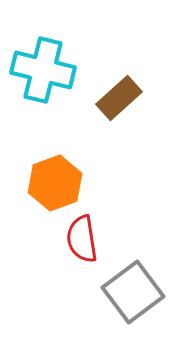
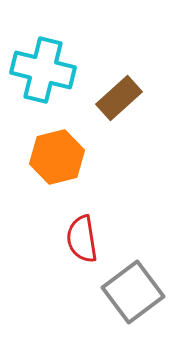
orange hexagon: moved 2 px right, 26 px up; rotated 6 degrees clockwise
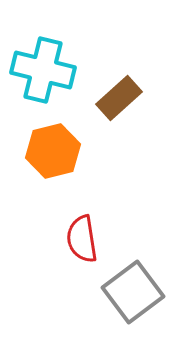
orange hexagon: moved 4 px left, 6 px up
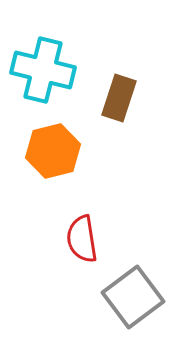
brown rectangle: rotated 30 degrees counterclockwise
gray square: moved 5 px down
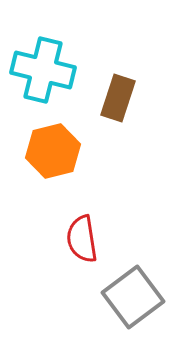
brown rectangle: moved 1 px left
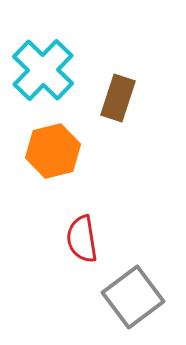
cyan cross: rotated 30 degrees clockwise
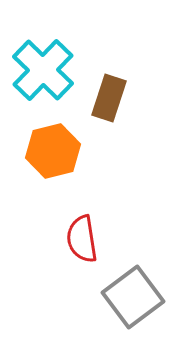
brown rectangle: moved 9 px left
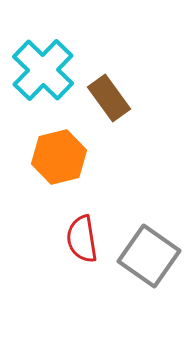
brown rectangle: rotated 54 degrees counterclockwise
orange hexagon: moved 6 px right, 6 px down
gray square: moved 16 px right, 41 px up; rotated 18 degrees counterclockwise
